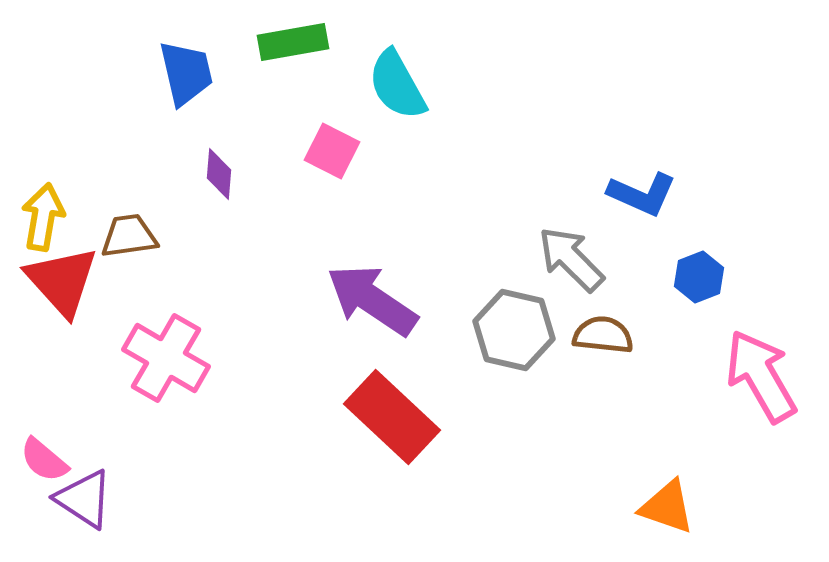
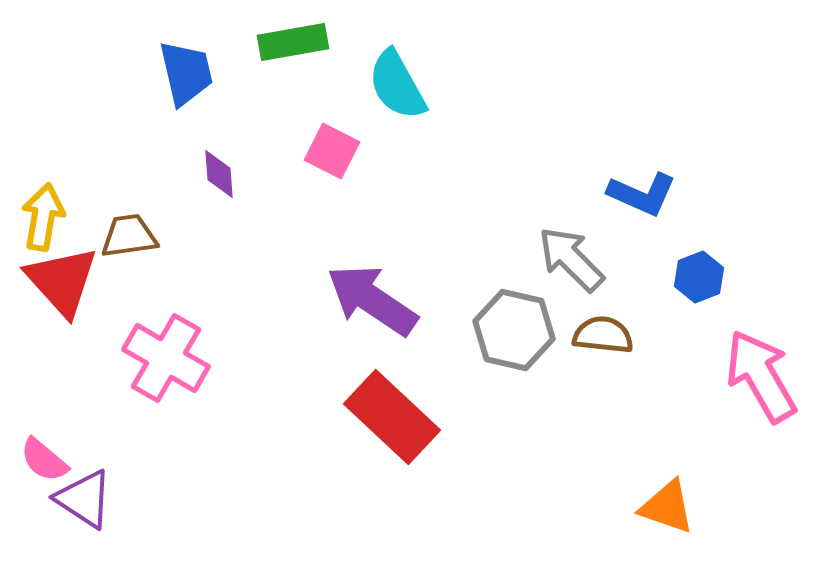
purple diamond: rotated 9 degrees counterclockwise
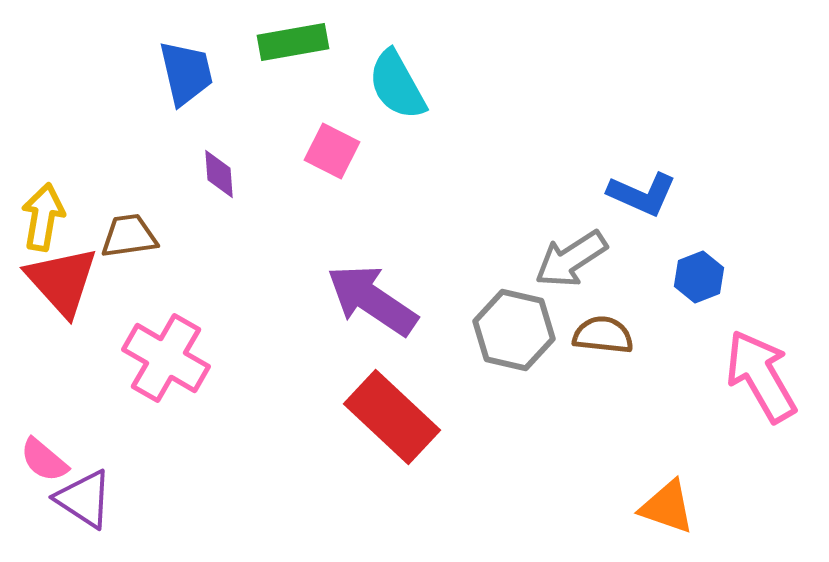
gray arrow: rotated 78 degrees counterclockwise
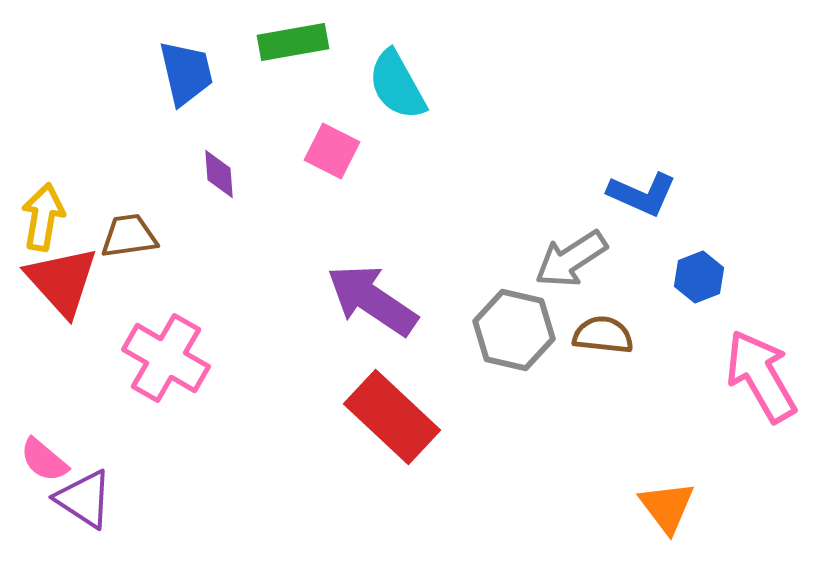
orange triangle: rotated 34 degrees clockwise
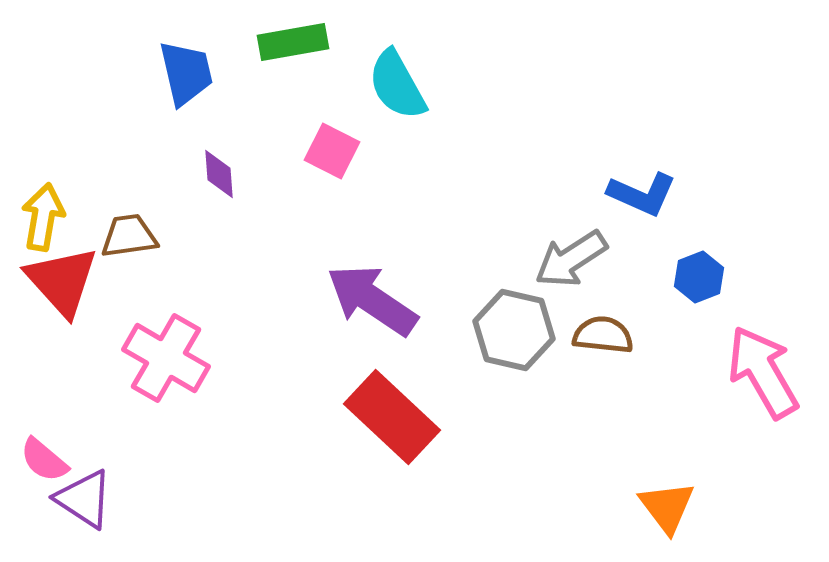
pink arrow: moved 2 px right, 4 px up
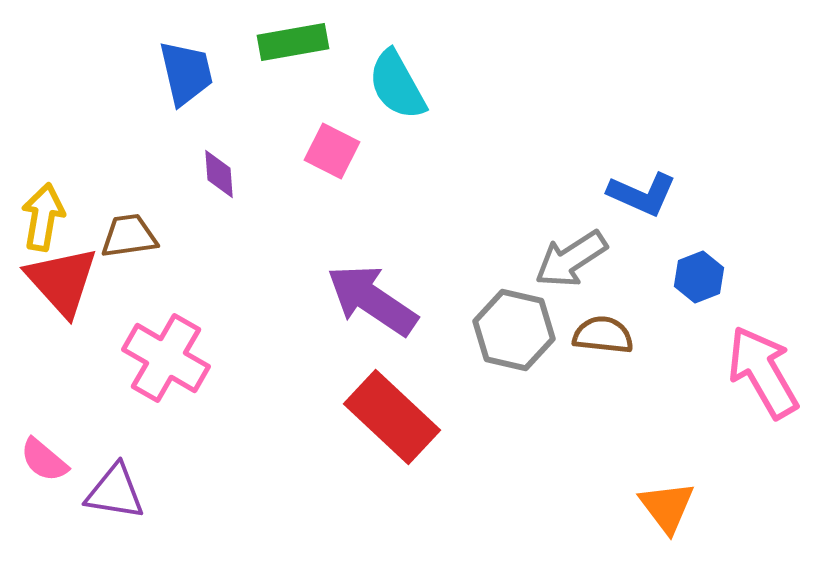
purple triangle: moved 31 px right, 7 px up; rotated 24 degrees counterclockwise
